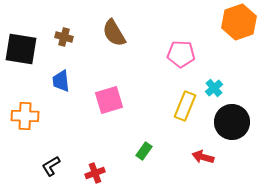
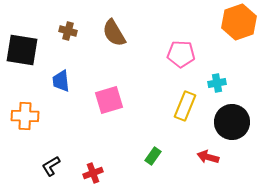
brown cross: moved 4 px right, 6 px up
black square: moved 1 px right, 1 px down
cyan cross: moved 3 px right, 5 px up; rotated 30 degrees clockwise
green rectangle: moved 9 px right, 5 px down
red arrow: moved 5 px right
red cross: moved 2 px left
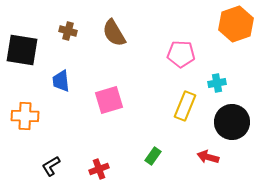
orange hexagon: moved 3 px left, 2 px down
red cross: moved 6 px right, 4 px up
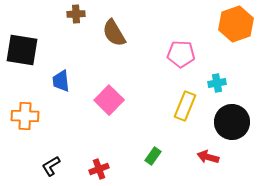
brown cross: moved 8 px right, 17 px up; rotated 18 degrees counterclockwise
pink square: rotated 28 degrees counterclockwise
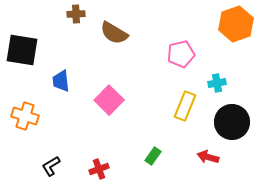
brown semicircle: rotated 28 degrees counterclockwise
pink pentagon: rotated 16 degrees counterclockwise
orange cross: rotated 16 degrees clockwise
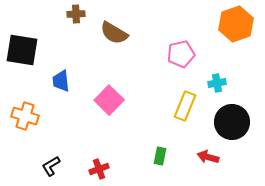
green rectangle: moved 7 px right; rotated 24 degrees counterclockwise
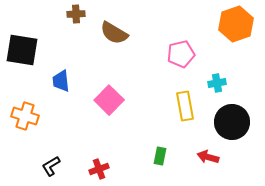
yellow rectangle: rotated 32 degrees counterclockwise
